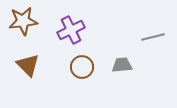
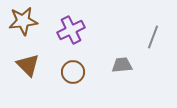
gray line: rotated 55 degrees counterclockwise
brown circle: moved 9 px left, 5 px down
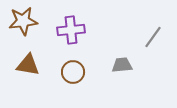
purple cross: rotated 20 degrees clockwise
gray line: rotated 15 degrees clockwise
brown triangle: rotated 35 degrees counterclockwise
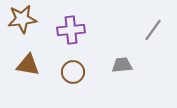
brown star: moved 1 px left, 2 px up
gray line: moved 7 px up
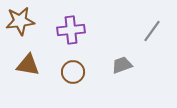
brown star: moved 2 px left, 2 px down
gray line: moved 1 px left, 1 px down
gray trapezoid: rotated 15 degrees counterclockwise
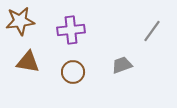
brown triangle: moved 3 px up
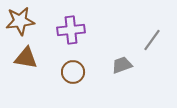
gray line: moved 9 px down
brown triangle: moved 2 px left, 4 px up
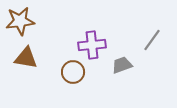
purple cross: moved 21 px right, 15 px down
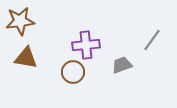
purple cross: moved 6 px left
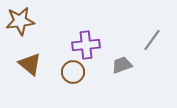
brown triangle: moved 4 px right, 6 px down; rotated 30 degrees clockwise
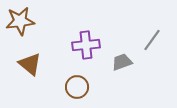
gray trapezoid: moved 3 px up
brown circle: moved 4 px right, 15 px down
